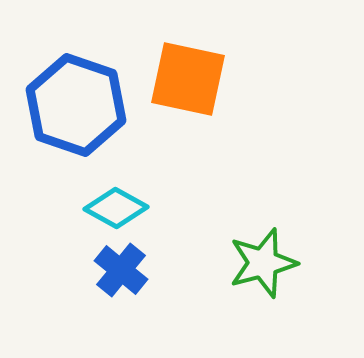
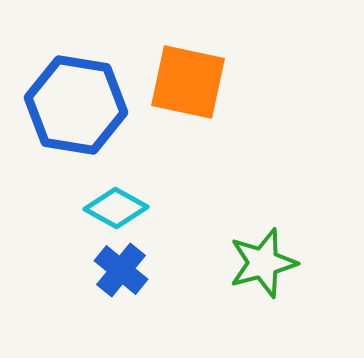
orange square: moved 3 px down
blue hexagon: rotated 10 degrees counterclockwise
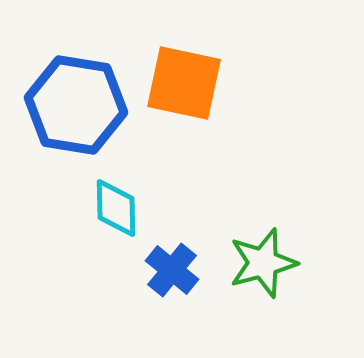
orange square: moved 4 px left, 1 px down
cyan diamond: rotated 60 degrees clockwise
blue cross: moved 51 px right
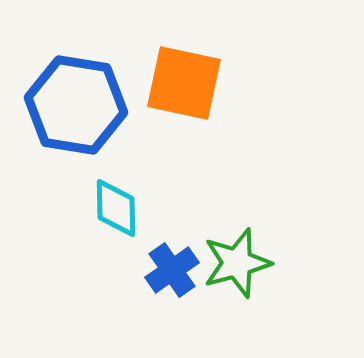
green star: moved 26 px left
blue cross: rotated 16 degrees clockwise
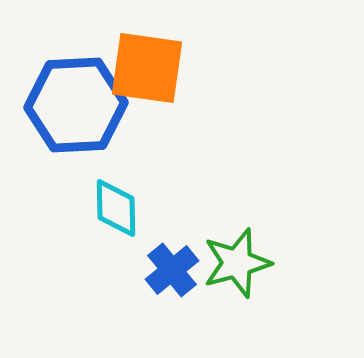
orange square: moved 37 px left, 15 px up; rotated 4 degrees counterclockwise
blue hexagon: rotated 12 degrees counterclockwise
blue cross: rotated 4 degrees counterclockwise
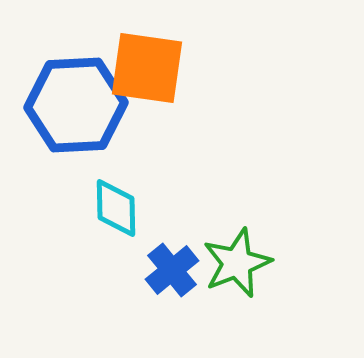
green star: rotated 6 degrees counterclockwise
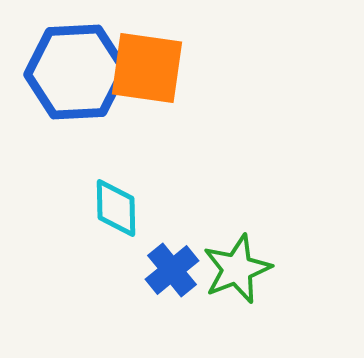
blue hexagon: moved 33 px up
green star: moved 6 px down
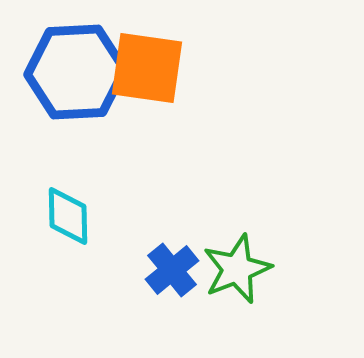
cyan diamond: moved 48 px left, 8 px down
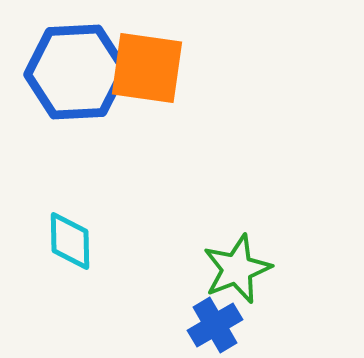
cyan diamond: moved 2 px right, 25 px down
blue cross: moved 43 px right, 55 px down; rotated 8 degrees clockwise
